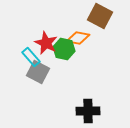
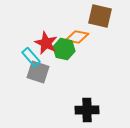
brown square: rotated 15 degrees counterclockwise
orange diamond: moved 1 px left, 1 px up
gray square: rotated 10 degrees counterclockwise
black cross: moved 1 px left, 1 px up
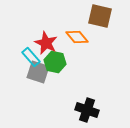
orange diamond: rotated 40 degrees clockwise
green hexagon: moved 9 px left, 13 px down
black cross: rotated 20 degrees clockwise
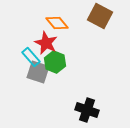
brown square: rotated 15 degrees clockwise
orange diamond: moved 20 px left, 14 px up
green hexagon: rotated 10 degrees clockwise
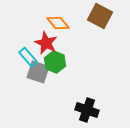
orange diamond: moved 1 px right
cyan rectangle: moved 3 px left
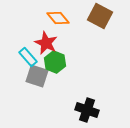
orange diamond: moved 5 px up
gray square: moved 1 px left, 4 px down
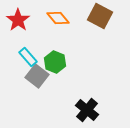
red star: moved 28 px left, 23 px up; rotated 10 degrees clockwise
gray square: rotated 20 degrees clockwise
black cross: rotated 20 degrees clockwise
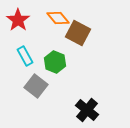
brown square: moved 22 px left, 17 px down
cyan rectangle: moved 3 px left, 1 px up; rotated 12 degrees clockwise
gray square: moved 1 px left, 10 px down
